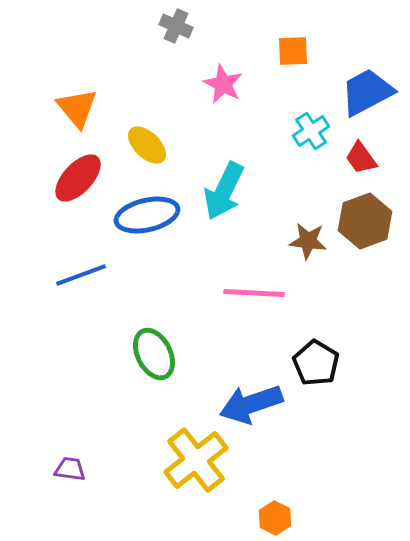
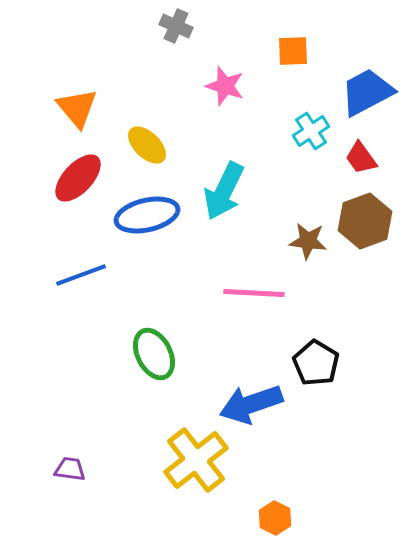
pink star: moved 2 px right, 2 px down; rotated 9 degrees counterclockwise
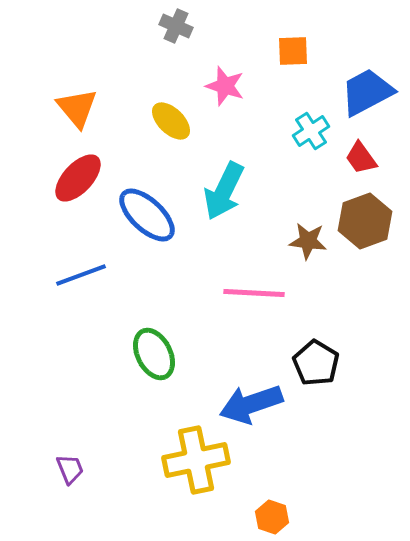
yellow ellipse: moved 24 px right, 24 px up
blue ellipse: rotated 56 degrees clockwise
yellow cross: rotated 26 degrees clockwise
purple trapezoid: rotated 60 degrees clockwise
orange hexagon: moved 3 px left, 1 px up; rotated 8 degrees counterclockwise
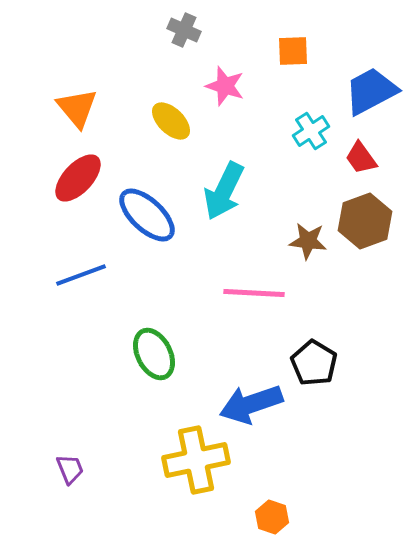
gray cross: moved 8 px right, 4 px down
blue trapezoid: moved 4 px right, 1 px up
black pentagon: moved 2 px left
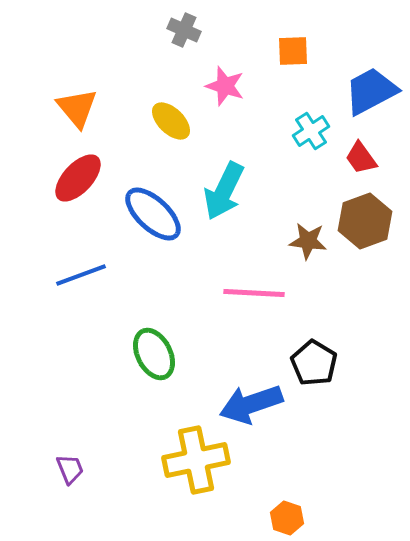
blue ellipse: moved 6 px right, 1 px up
orange hexagon: moved 15 px right, 1 px down
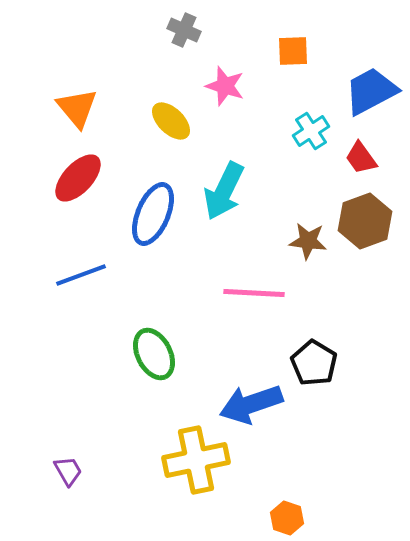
blue ellipse: rotated 70 degrees clockwise
purple trapezoid: moved 2 px left, 2 px down; rotated 8 degrees counterclockwise
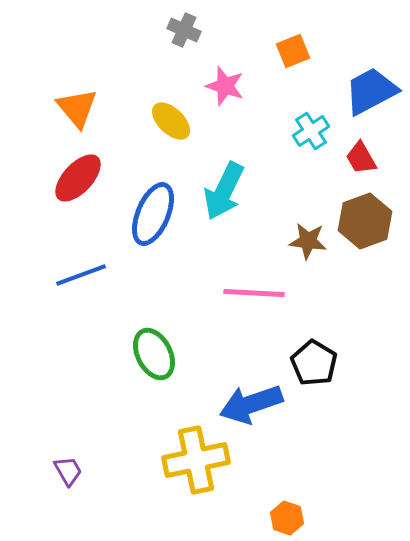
orange square: rotated 20 degrees counterclockwise
red trapezoid: rotated 6 degrees clockwise
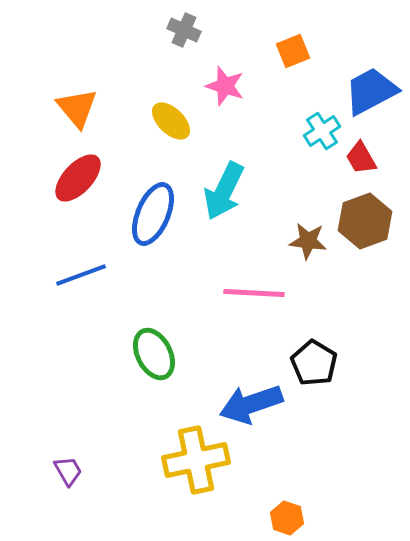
cyan cross: moved 11 px right
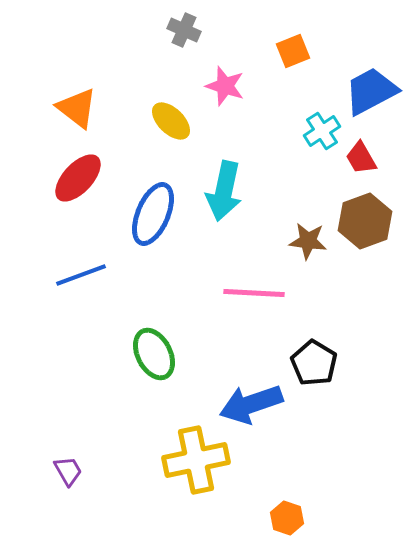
orange triangle: rotated 12 degrees counterclockwise
cyan arrow: rotated 14 degrees counterclockwise
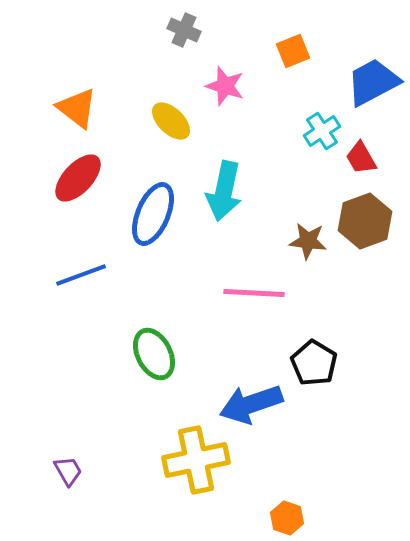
blue trapezoid: moved 2 px right, 9 px up
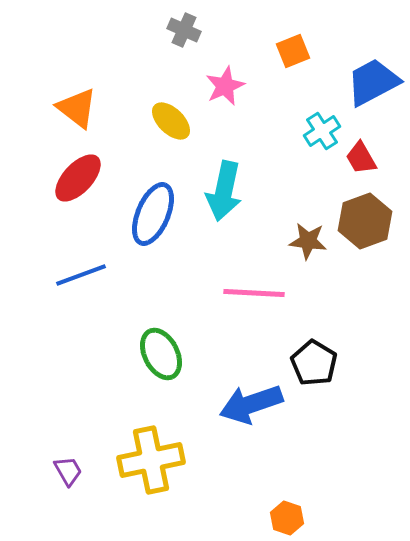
pink star: rotated 30 degrees clockwise
green ellipse: moved 7 px right
yellow cross: moved 45 px left
